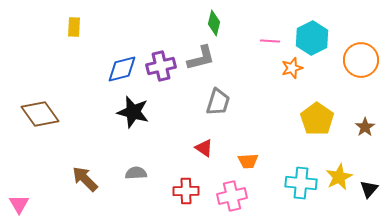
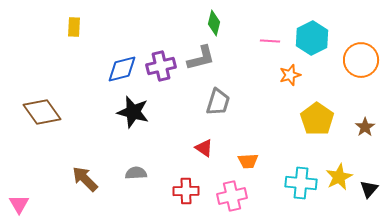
orange star: moved 2 px left, 7 px down
brown diamond: moved 2 px right, 2 px up
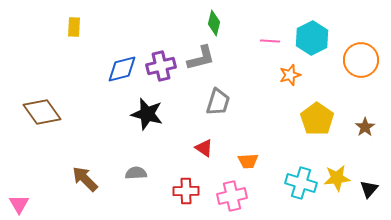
black star: moved 14 px right, 2 px down
yellow star: moved 2 px left, 1 px down; rotated 20 degrees clockwise
cyan cross: rotated 12 degrees clockwise
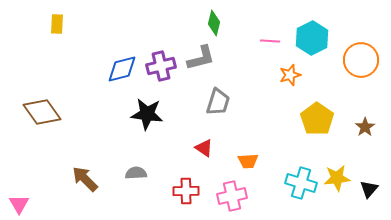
yellow rectangle: moved 17 px left, 3 px up
black star: rotated 8 degrees counterclockwise
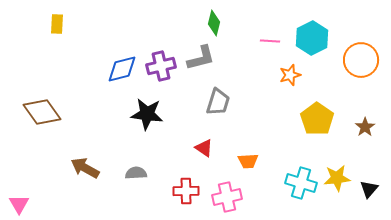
brown arrow: moved 11 px up; rotated 16 degrees counterclockwise
pink cross: moved 5 px left, 1 px down
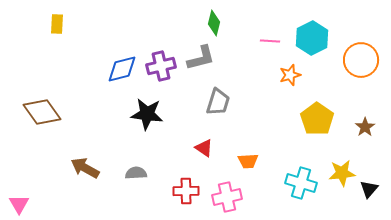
yellow star: moved 5 px right, 5 px up
